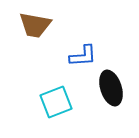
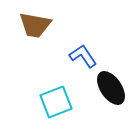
blue L-shape: rotated 120 degrees counterclockwise
black ellipse: rotated 16 degrees counterclockwise
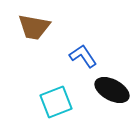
brown trapezoid: moved 1 px left, 2 px down
black ellipse: moved 1 px right, 2 px down; rotated 28 degrees counterclockwise
